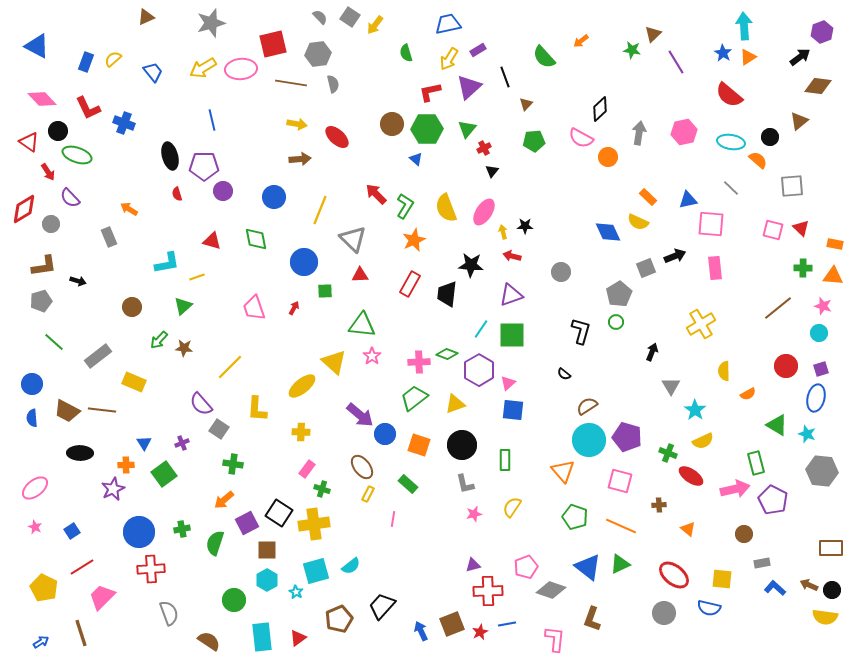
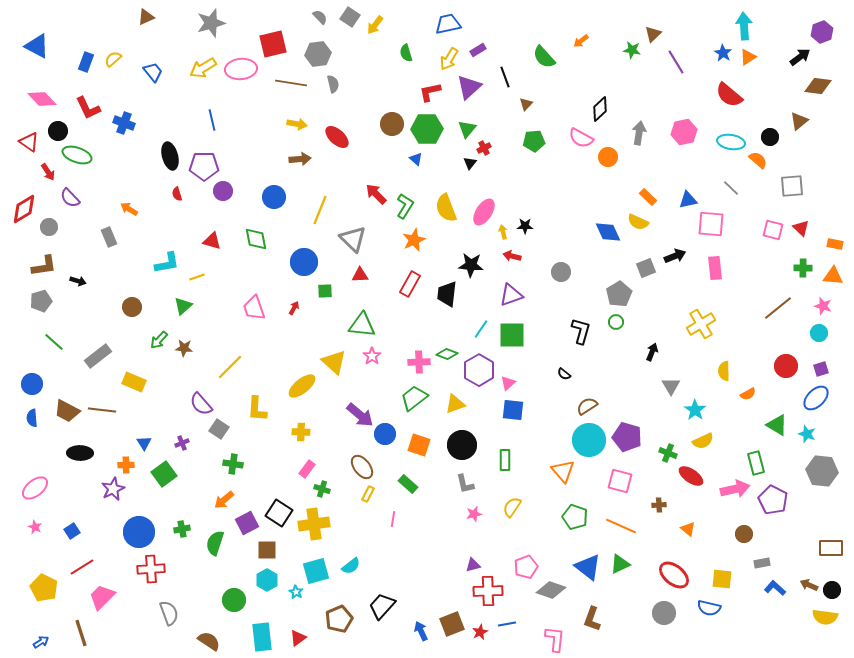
black triangle at (492, 171): moved 22 px left, 8 px up
gray circle at (51, 224): moved 2 px left, 3 px down
blue ellipse at (816, 398): rotated 32 degrees clockwise
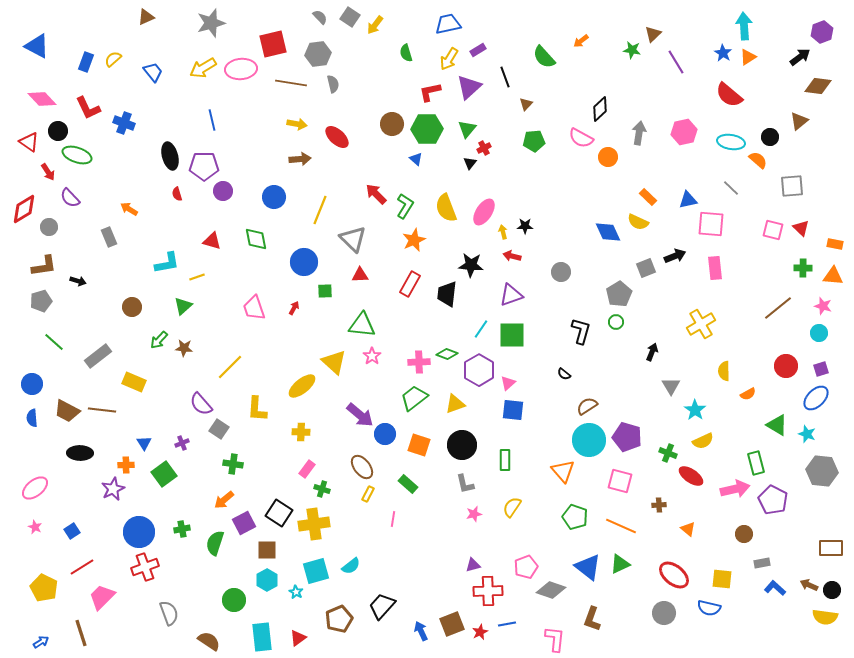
purple square at (247, 523): moved 3 px left
red cross at (151, 569): moved 6 px left, 2 px up; rotated 16 degrees counterclockwise
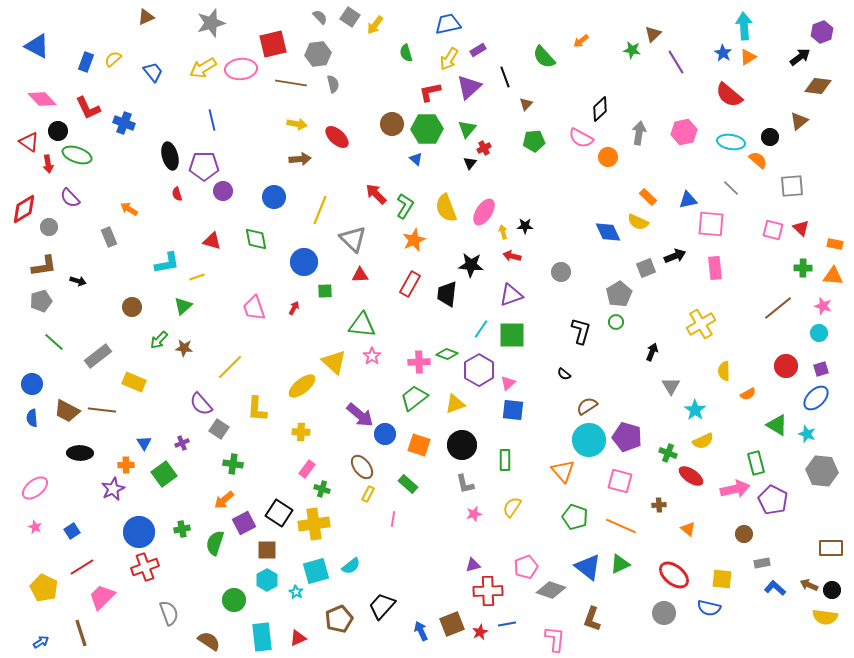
red arrow at (48, 172): moved 8 px up; rotated 24 degrees clockwise
red triangle at (298, 638): rotated 12 degrees clockwise
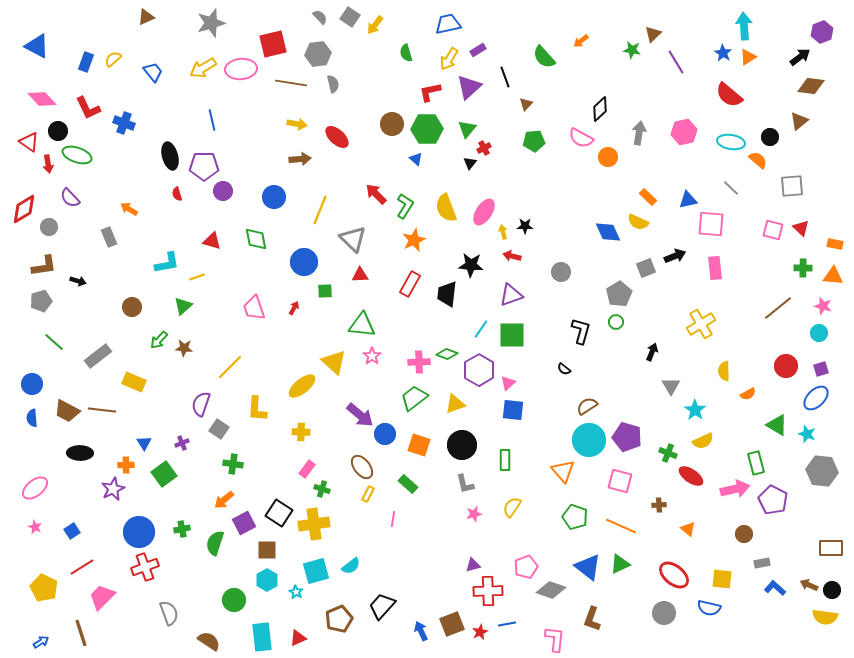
brown diamond at (818, 86): moved 7 px left
black semicircle at (564, 374): moved 5 px up
purple semicircle at (201, 404): rotated 60 degrees clockwise
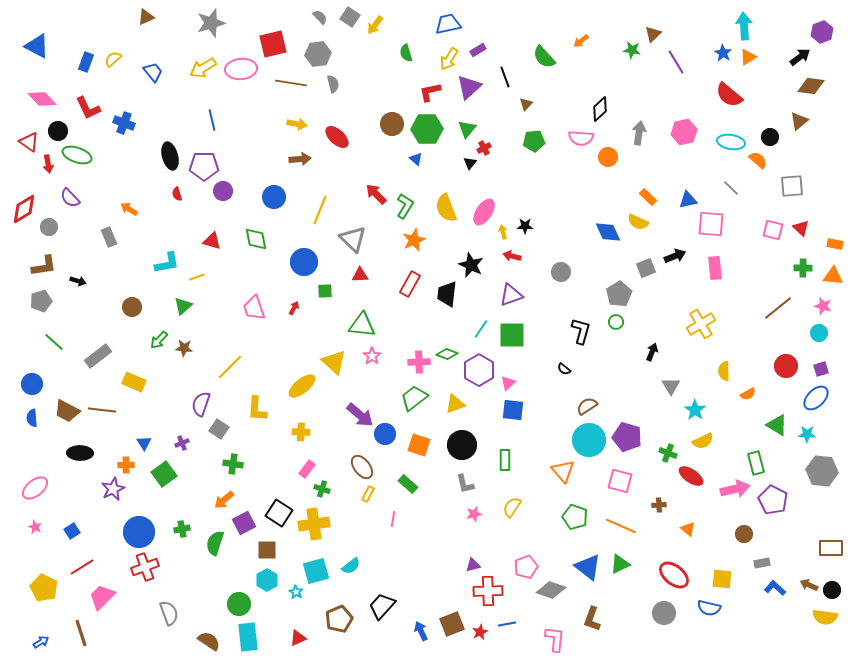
pink semicircle at (581, 138): rotated 25 degrees counterclockwise
black star at (471, 265): rotated 20 degrees clockwise
cyan star at (807, 434): rotated 18 degrees counterclockwise
green circle at (234, 600): moved 5 px right, 4 px down
cyan rectangle at (262, 637): moved 14 px left
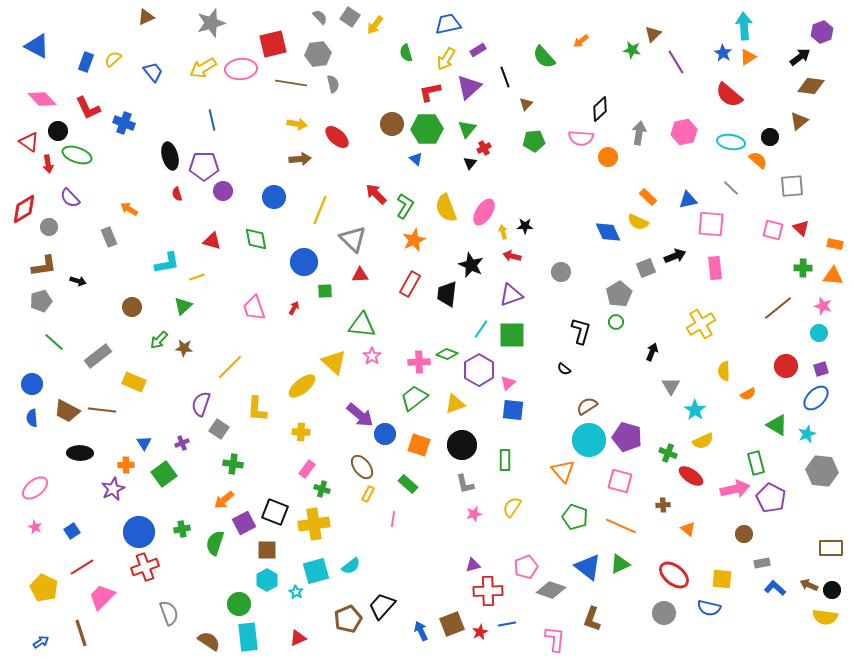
yellow arrow at (449, 59): moved 3 px left
cyan star at (807, 434): rotated 24 degrees counterclockwise
purple pentagon at (773, 500): moved 2 px left, 2 px up
brown cross at (659, 505): moved 4 px right
black square at (279, 513): moved 4 px left, 1 px up; rotated 12 degrees counterclockwise
brown pentagon at (339, 619): moved 9 px right
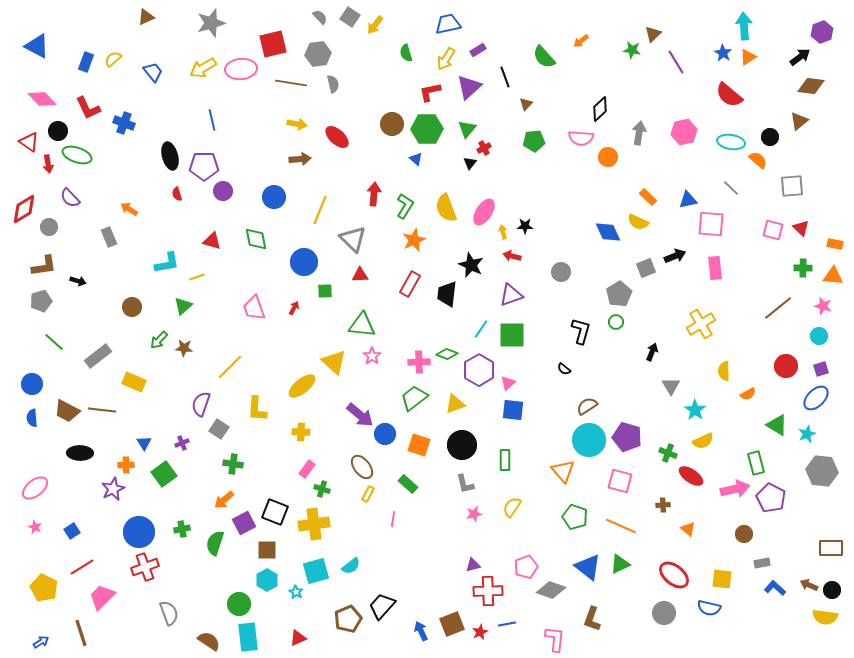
red arrow at (376, 194): moved 2 px left; rotated 50 degrees clockwise
cyan circle at (819, 333): moved 3 px down
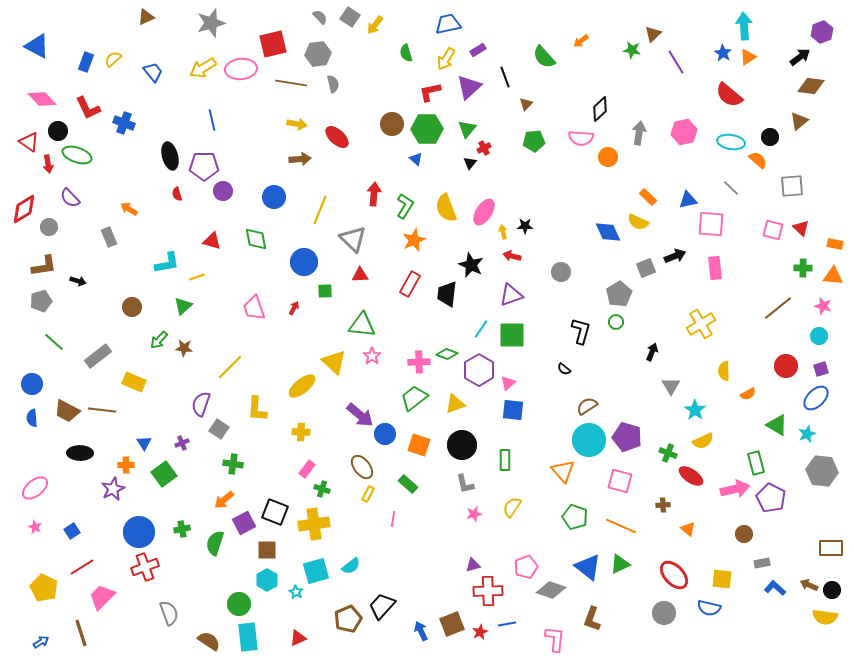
red ellipse at (674, 575): rotated 8 degrees clockwise
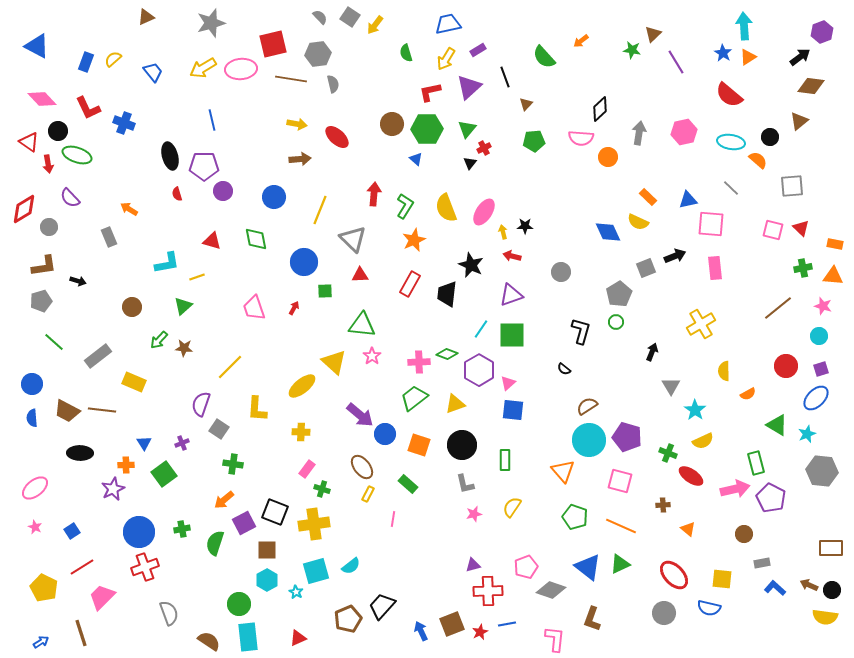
brown line at (291, 83): moved 4 px up
green cross at (803, 268): rotated 12 degrees counterclockwise
